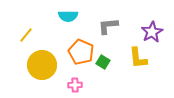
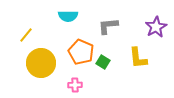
purple star: moved 4 px right, 5 px up
yellow circle: moved 1 px left, 2 px up
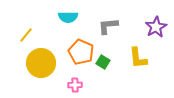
cyan semicircle: moved 1 px down
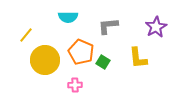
yellow circle: moved 4 px right, 3 px up
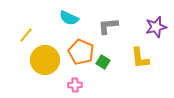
cyan semicircle: moved 1 px right, 1 px down; rotated 24 degrees clockwise
purple star: rotated 15 degrees clockwise
yellow L-shape: moved 2 px right
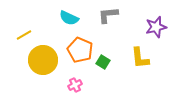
gray L-shape: moved 11 px up
yellow line: moved 2 px left; rotated 21 degrees clockwise
orange pentagon: moved 1 px left, 2 px up
yellow circle: moved 2 px left
pink cross: rotated 24 degrees counterclockwise
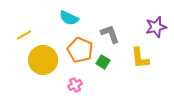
gray L-shape: moved 2 px right, 19 px down; rotated 75 degrees clockwise
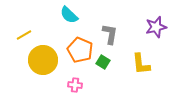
cyan semicircle: moved 3 px up; rotated 18 degrees clockwise
gray L-shape: rotated 30 degrees clockwise
yellow L-shape: moved 1 px right, 6 px down
pink cross: rotated 32 degrees clockwise
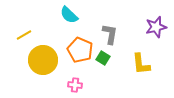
green square: moved 4 px up
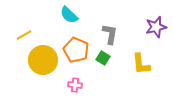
orange pentagon: moved 4 px left
